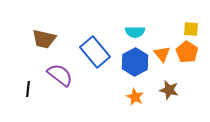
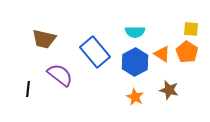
orange triangle: rotated 18 degrees counterclockwise
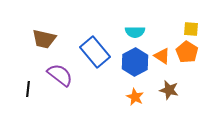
orange triangle: moved 2 px down
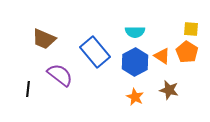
brown trapezoid: rotated 10 degrees clockwise
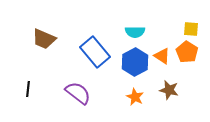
purple semicircle: moved 18 px right, 18 px down
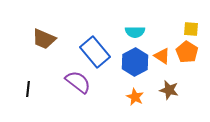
purple semicircle: moved 11 px up
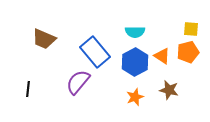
orange pentagon: moved 1 px right; rotated 25 degrees clockwise
purple semicircle: rotated 88 degrees counterclockwise
orange star: rotated 24 degrees clockwise
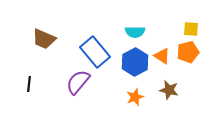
black line: moved 1 px right, 5 px up
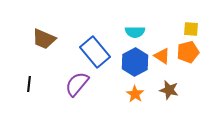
purple semicircle: moved 1 px left, 2 px down
orange star: moved 3 px up; rotated 18 degrees counterclockwise
